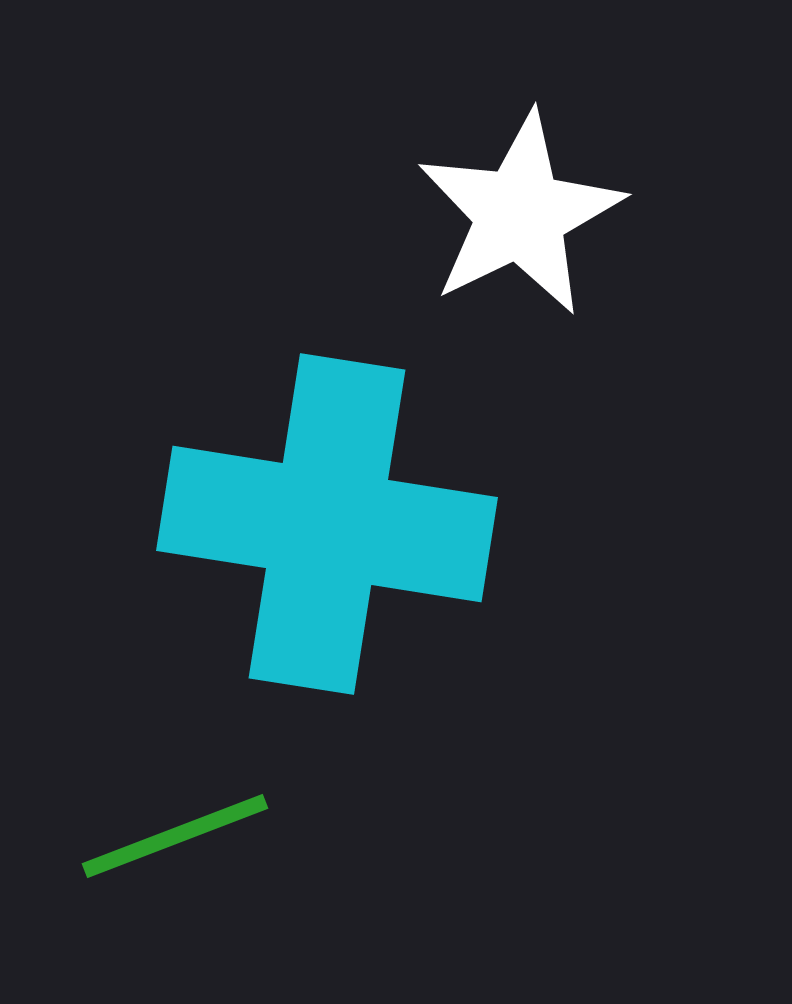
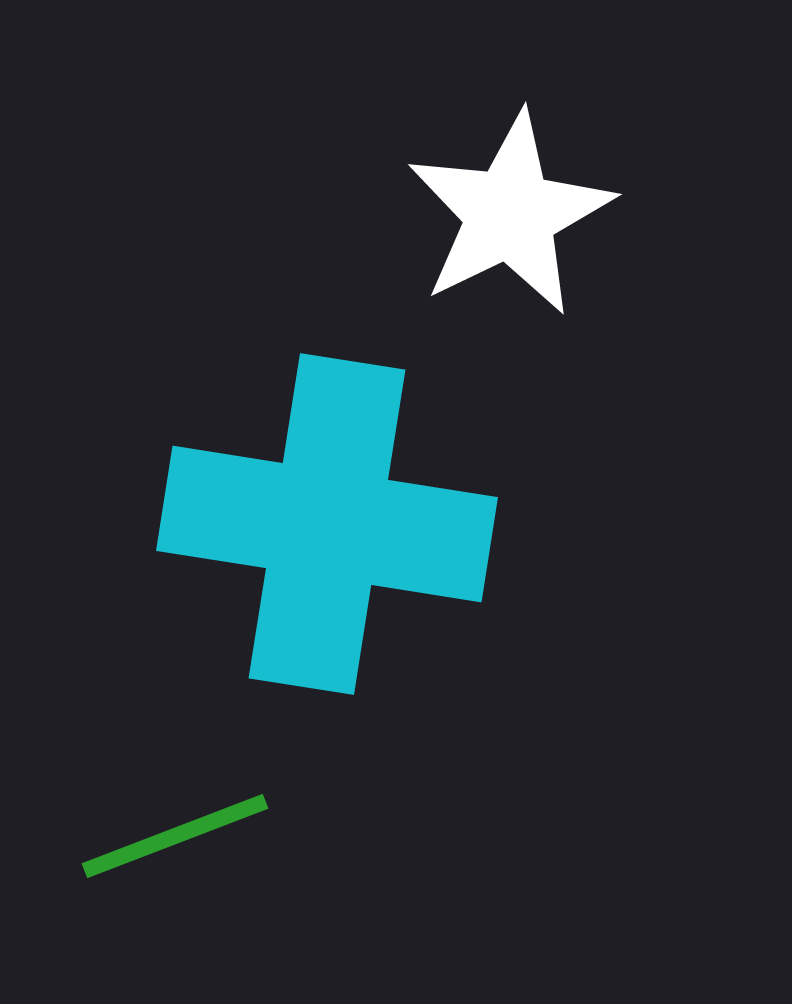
white star: moved 10 px left
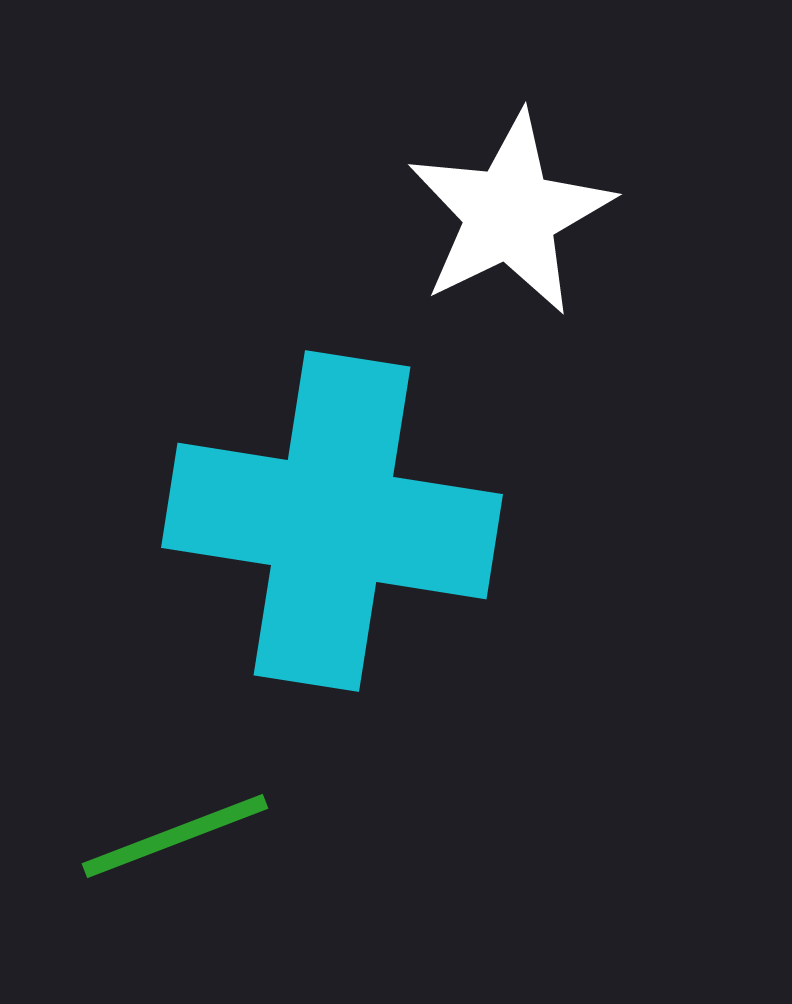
cyan cross: moved 5 px right, 3 px up
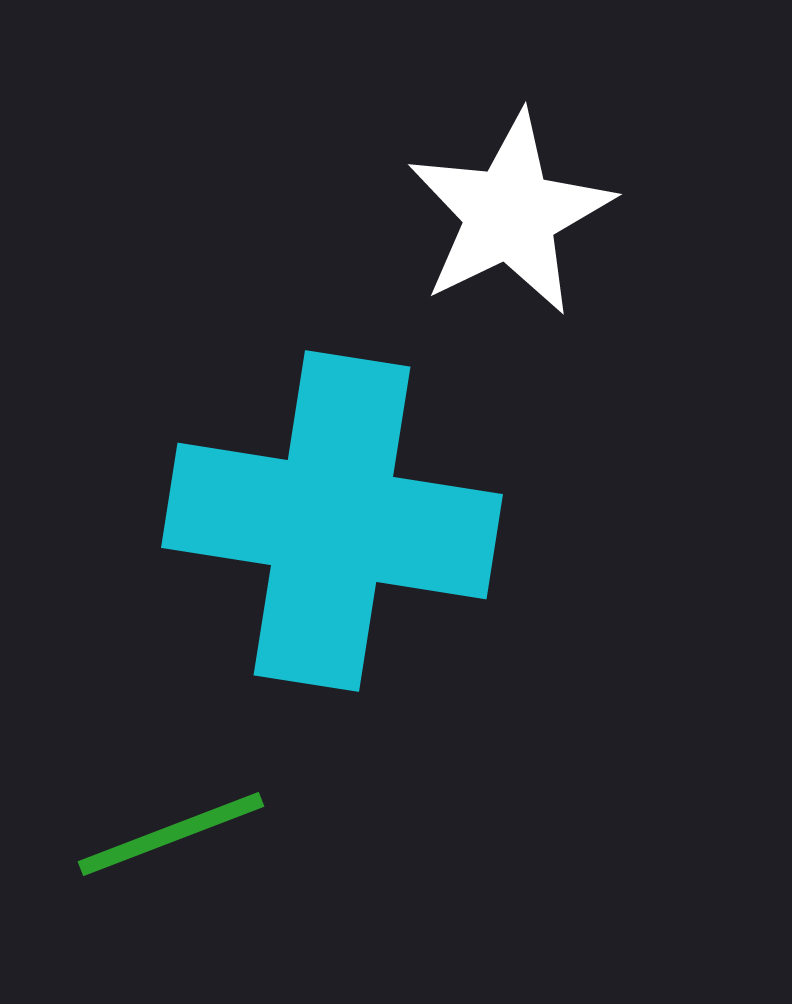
green line: moved 4 px left, 2 px up
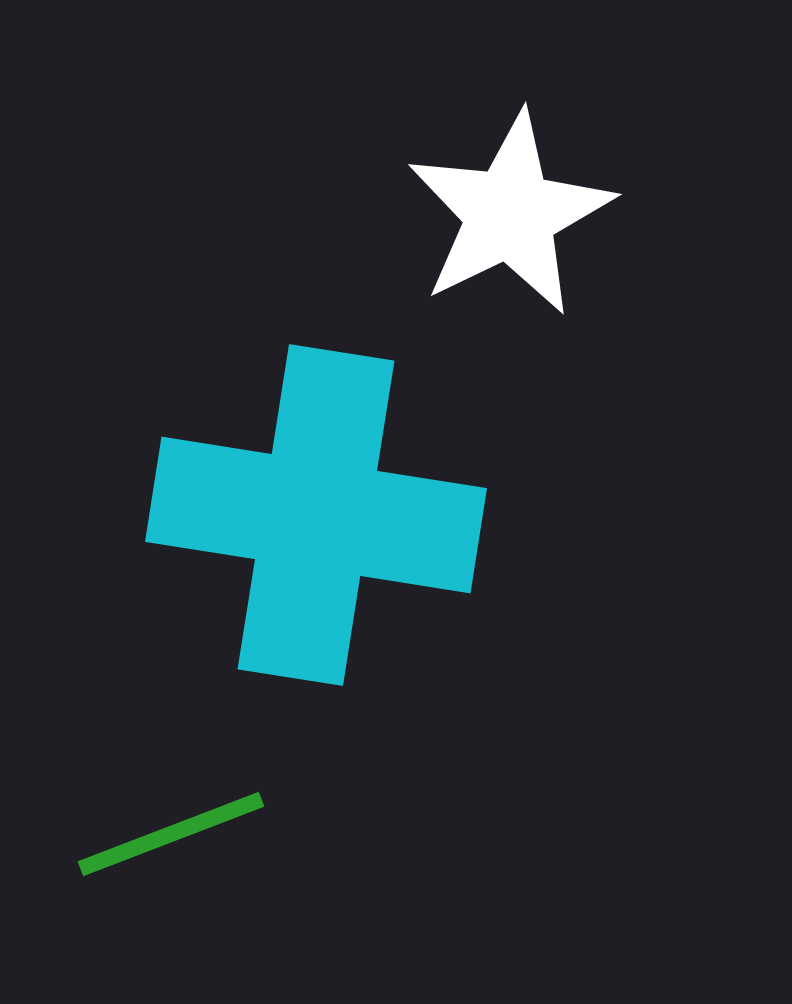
cyan cross: moved 16 px left, 6 px up
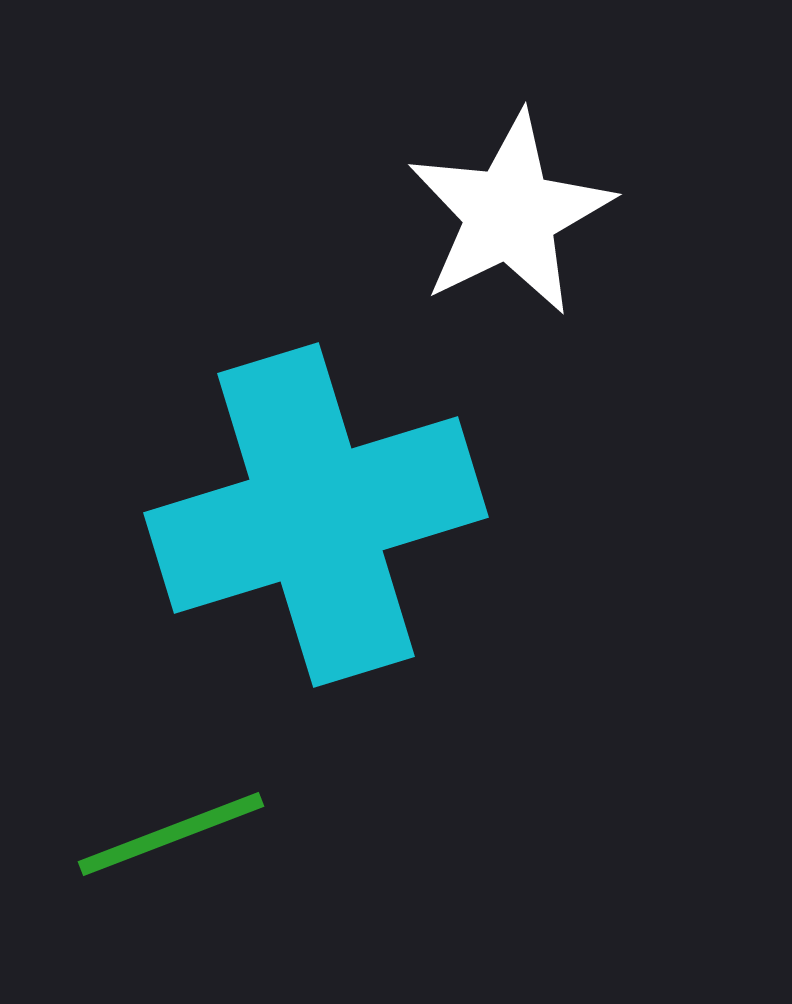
cyan cross: rotated 26 degrees counterclockwise
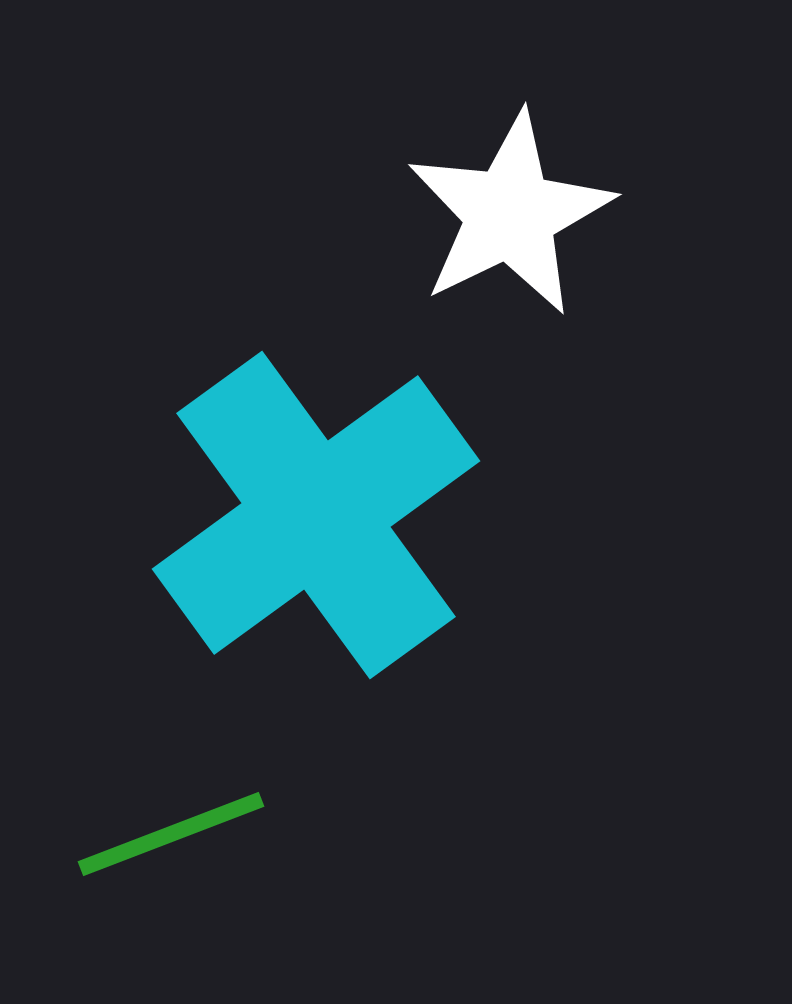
cyan cross: rotated 19 degrees counterclockwise
